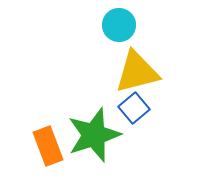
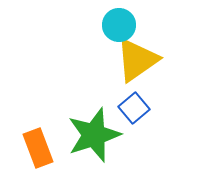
yellow triangle: moved 12 px up; rotated 21 degrees counterclockwise
orange rectangle: moved 10 px left, 2 px down
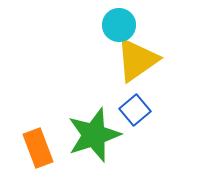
blue square: moved 1 px right, 2 px down
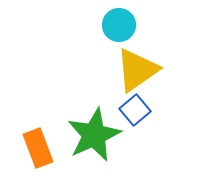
yellow triangle: moved 10 px down
green star: rotated 6 degrees counterclockwise
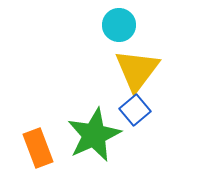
yellow triangle: rotated 18 degrees counterclockwise
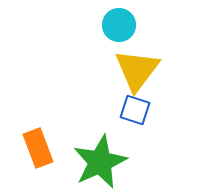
blue square: rotated 32 degrees counterclockwise
green star: moved 6 px right, 27 px down
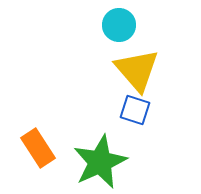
yellow triangle: rotated 18 degrees counterclockwise
orange rectangle: rotated 12 degrees counterclockwise
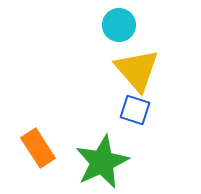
green star: moved 2 px right
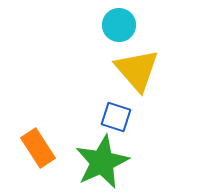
blue square: moved 19 px left, 7 px down
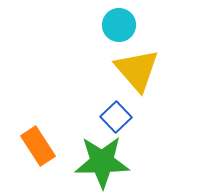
blue square: rotated 28 degrees clockwise
orange rectangle: moved 2 px up
green star: rotated 24 degrees clockwise
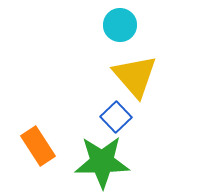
cyan circle: moved 1 px right
yellow triangle: moved 2 px left, 6 px down
